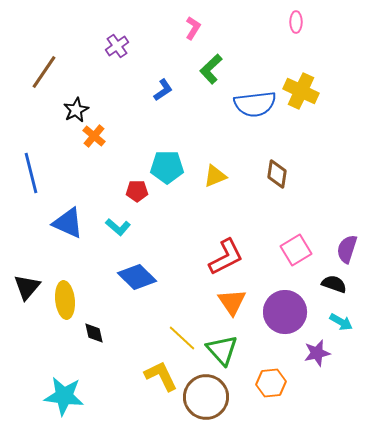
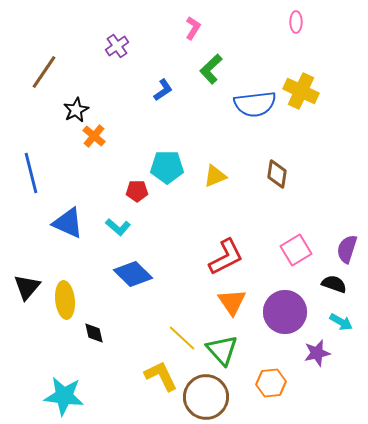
blue diamond: moved 4 px left, 3 px up
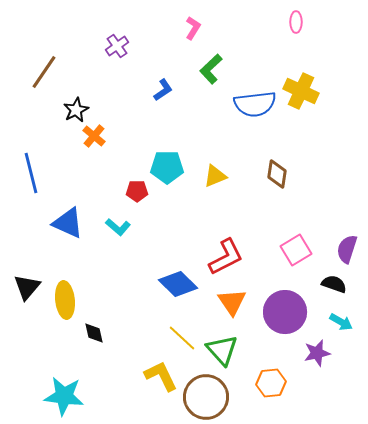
blue diamond: moved 45 px right, 10 px down
